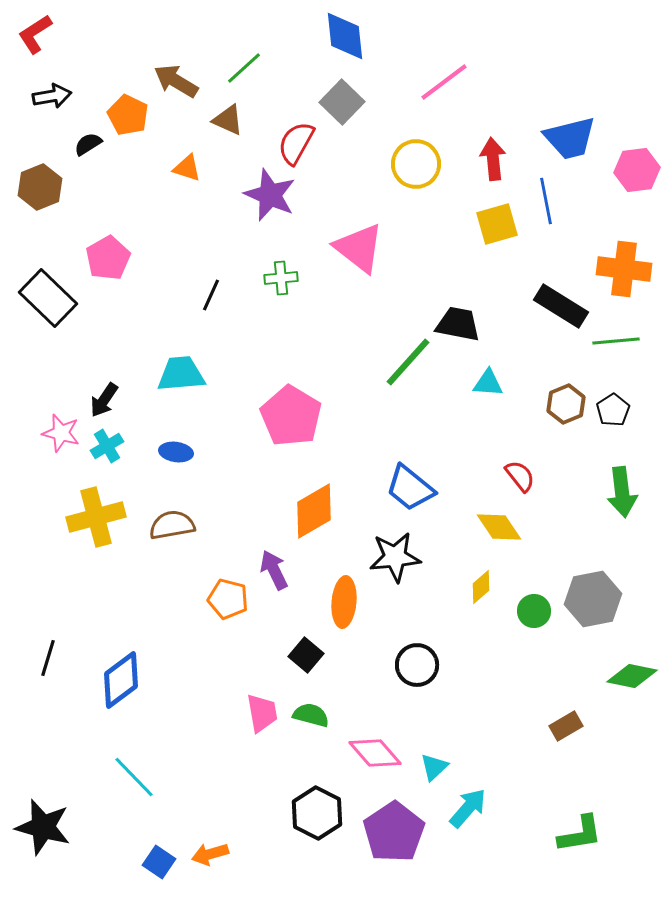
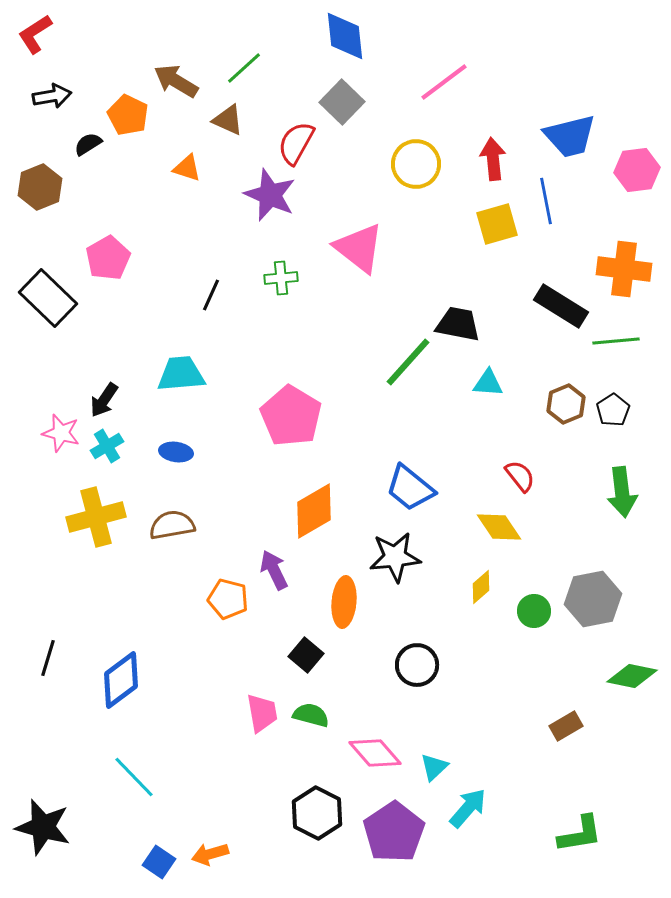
blue trapezoid at (570, 138): moved 2 px up
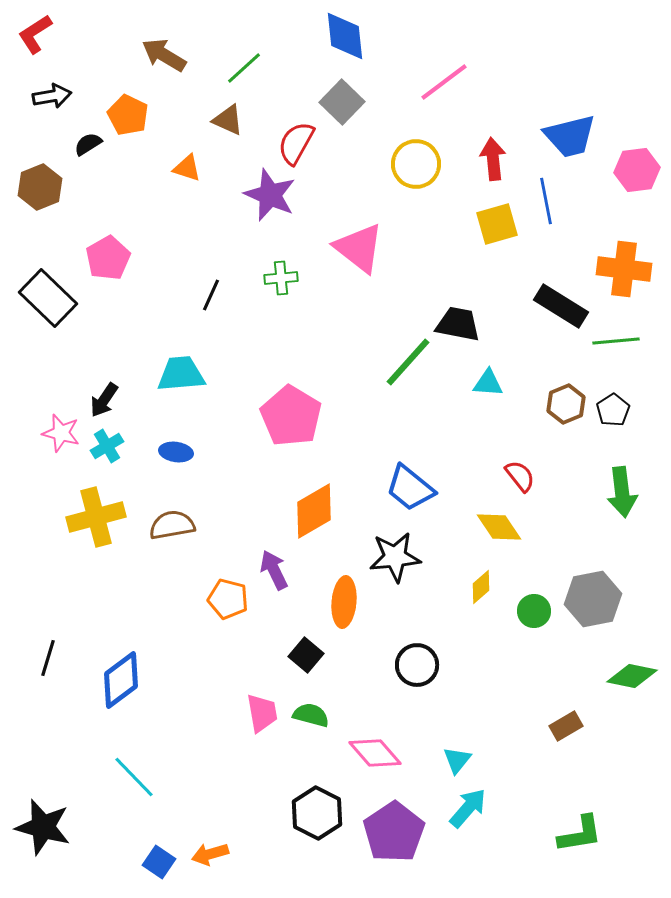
brown arrow at (176, 81): moved 12 px left, 26 px up
cyan triangle at (434, 767): moved 23 px right, 7 px up; rotated 8 degrees counterclockwise
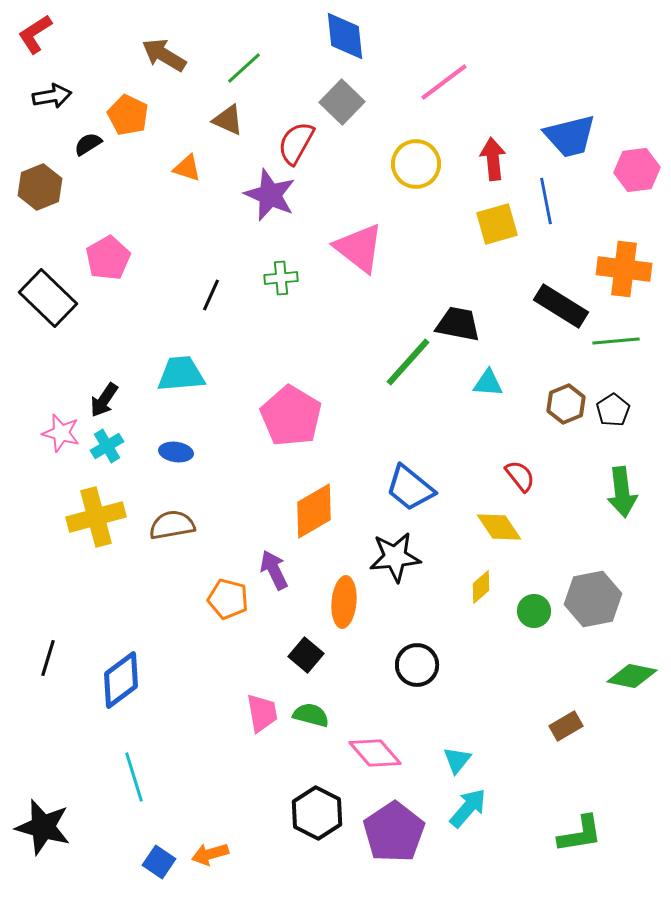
cyan line at (134, 777): rotated 27 degrees clockwise
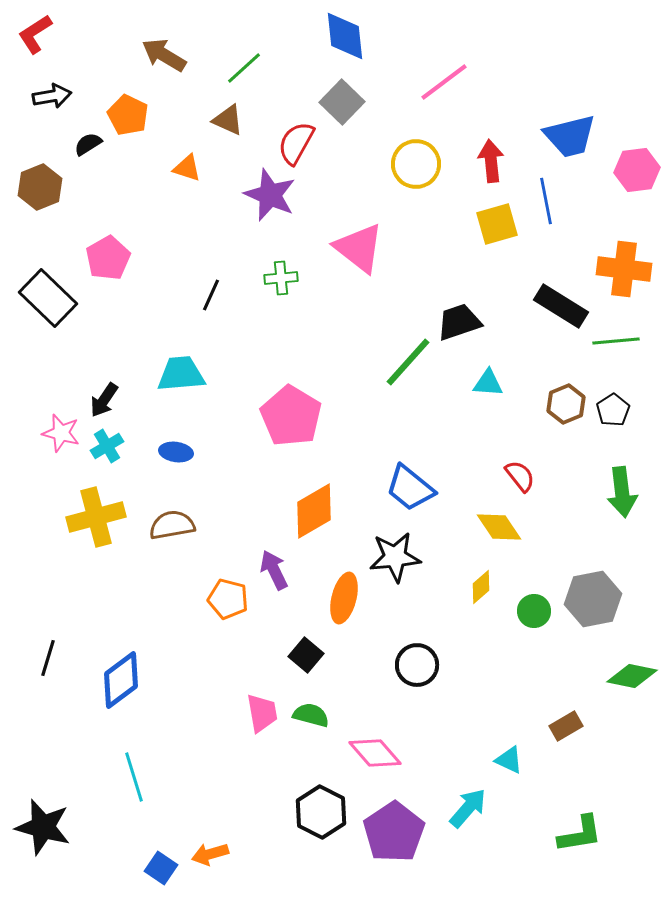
red arrow at (493, 159): moved 2 px left, 2 px down
black trapezoid at (458, 324): moved 1 px right, 2 px up; rotated 30 degrees counterclockwise
orange ellipse at (344, 602): moved 4 px up; rotated 9 degrees clockwise
cyan triangle at (457, 760): moved 52 px right; rotated 44 degrees counterclockwise
black hexagon at (317, 813): moved 4 px right, 1 px up
blue square at (159, 862): moved 2 px right, 6 px down
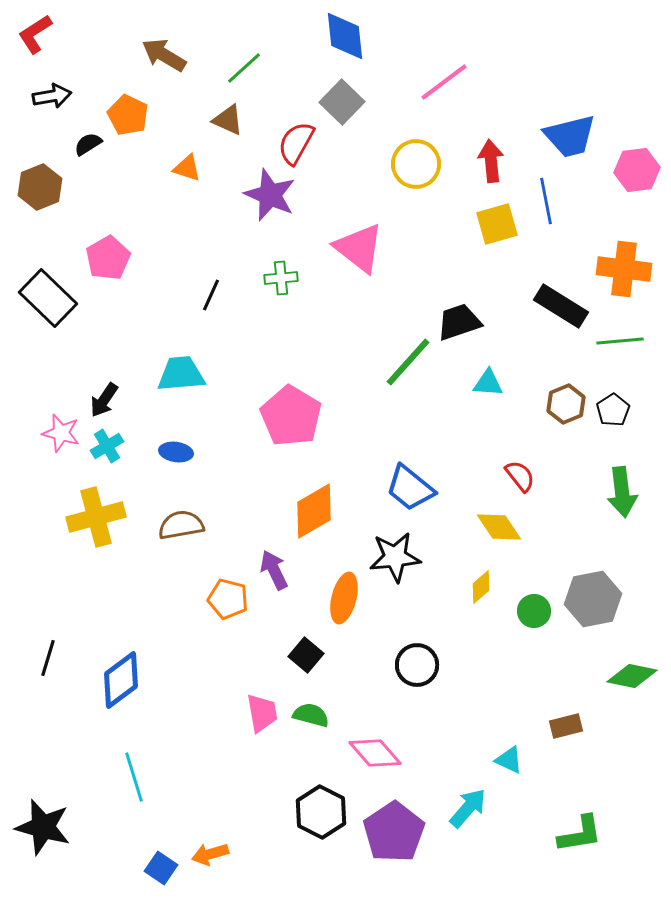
green line at (616, 341): moved 4 px right
brown semicircle at (172, 525): moved 9 px right
brown rectangle at (566, 726): rotated 16 degrees clockwise
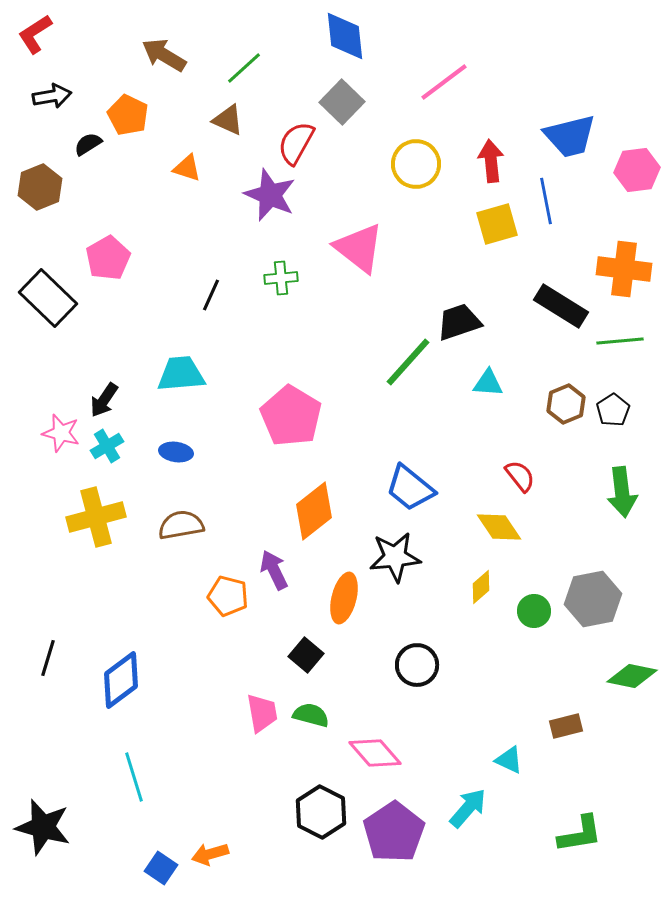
orange diamond at (314, 511): rotated 8 degrees counterclockwise
orange pentagon at (228, 599): moved 3 px up
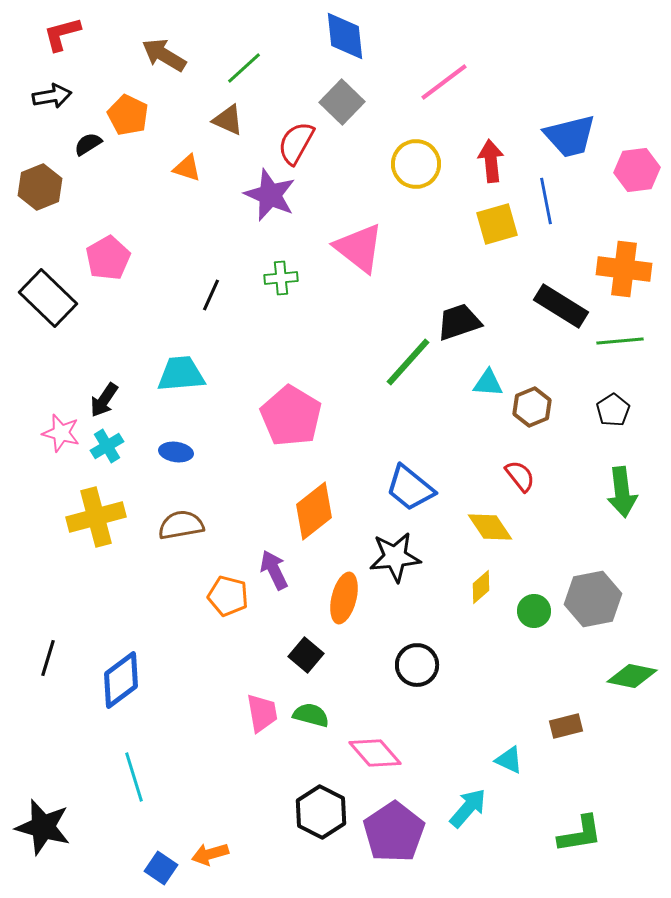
red L-shape at (35, 34): moved 27 px right; rotated 18 degrees clockwise
brown hexagon at (566, 404): moved 34 px left, 3 px down
yellow diamond at (499, 527): moved 9 px left
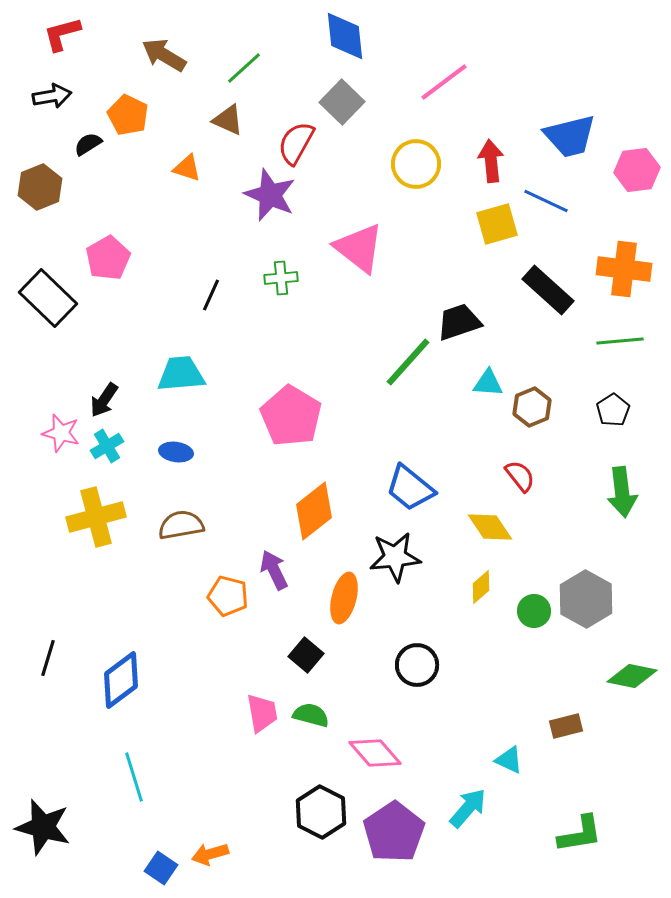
blue line at (546, 201): rotated 54 degrees counterclockwise
black rectangle at (561, 306): moved 13 px left, 16 px up; rotated 10 degrees clockwise
gray hexagon at (593, 599): moved 7 px left; rotated 20 degrees counterclockwise
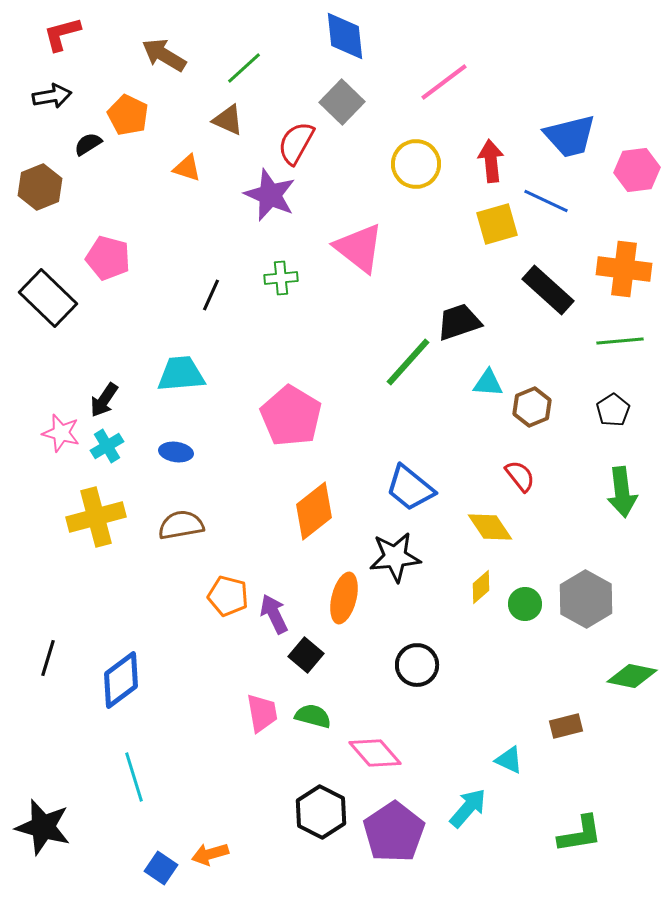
pink pentagon at (108, 258): rotated 27 degrees counterclockwise
purple arrow at (274, 570): moved 44 px down
green circle at (534, 611): moved 9 px left, 7 px up
green semicircle at (311, 715): moved 2 px right, 1 px down
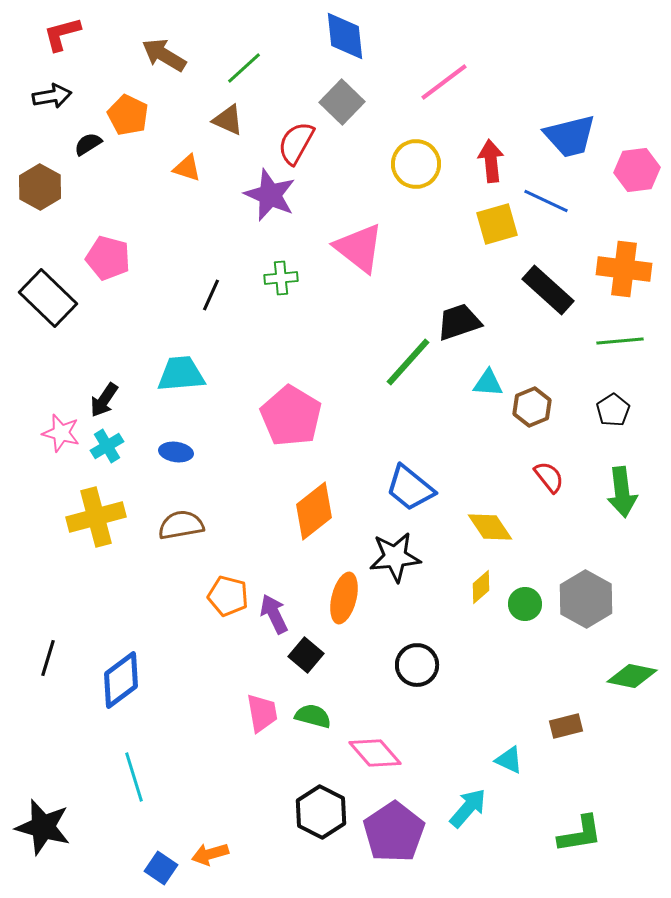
brown hexagon at (40, 187): rotated 9 degrees counterclockwise
red semicircle at (520, 476): moved 29 px right, 1 px down
